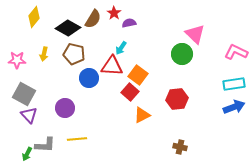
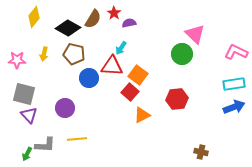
gray square: rotated 15 degrees counterclockwise
brown cross: moved 21 px right, 5 px down
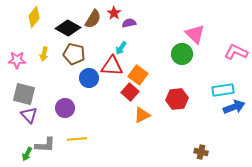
cyan rectangle: moved 11 px left, 6 px down
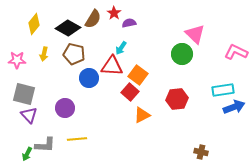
yellow diamond: moved 7 px down
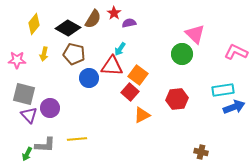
cyan arrow: moved 1 px left, 1 px down
purple circle: moved 15 px left
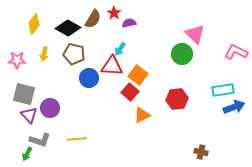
gray L-shape: moved 5 px left, 5 px up; rotated 15 degrees clockwise
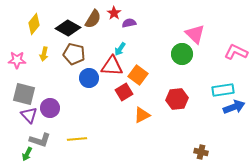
red square: moved 6 px left; rotated 18 degrees clockwise
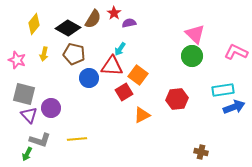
green circle: moved 10 px right, 2 px down
pink star: rotated 18 degrees clockwise
purple circle: moved 1 px right
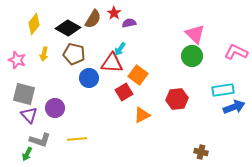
red triangle: moved 3 px up
purple circle: moved 4 px right
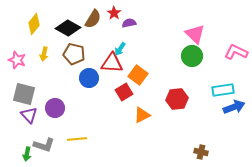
gray L-shape: moved 4 px right, 5 px down
green arrow: rotated 16 degrees counterclockwise
